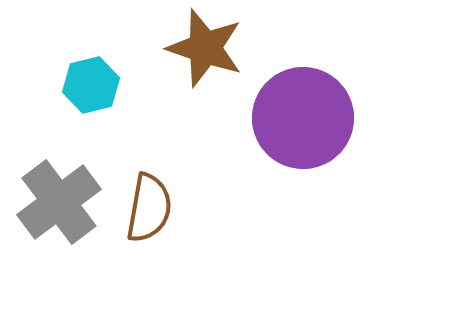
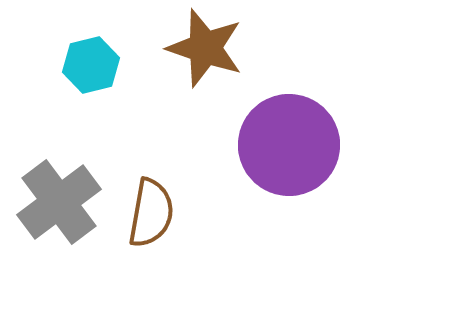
cyan hexagon: moved 20 px up
purple circle: moved 14 px left, 27 px down
brown semicircle: moved 2 px right, 5 px down
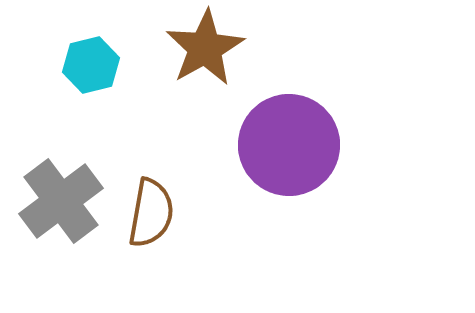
brown star: rotated 24 degrees clockwise
gray cross: moved 2 px right, 1 px up
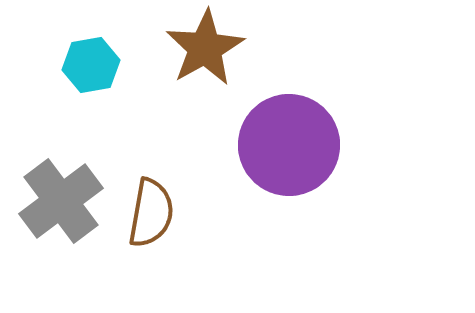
cyan hexagon: rotated 4 degrees clockwise
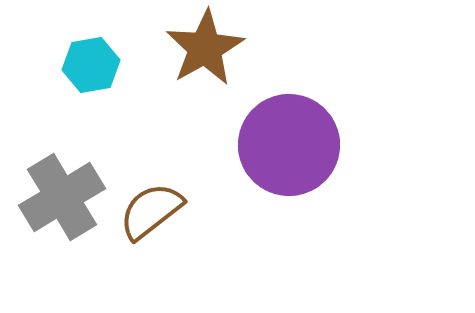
gray cross: moved 1 px right, 4 px up; rotated 6 degrees clockwise
brown semicircle: moved 2 px up; rotated 138 degrees counterclockwise
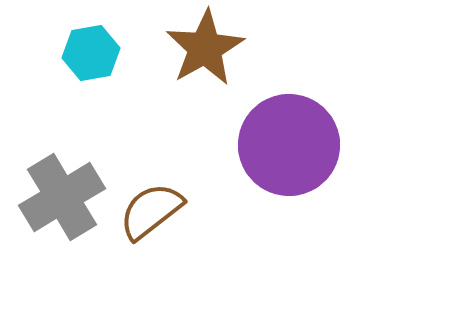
cyan hexagon: moved 12 px up
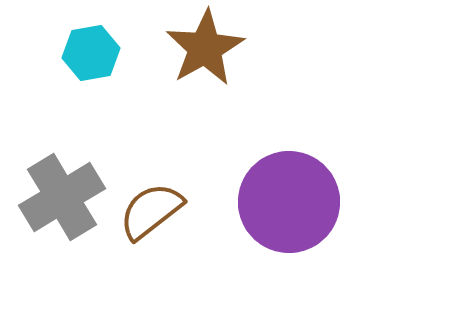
purple circle: moved 57 px down
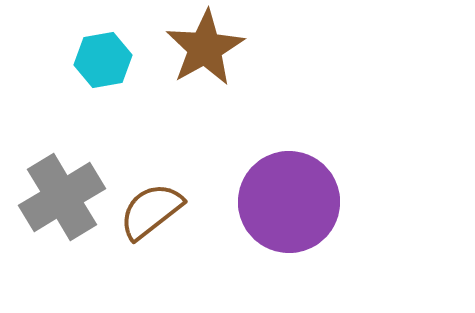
cyan hexagon: moved 12 px right, 7 px down
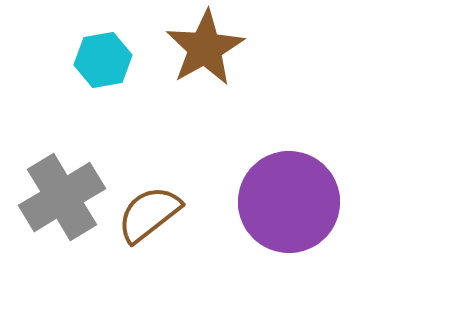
brown semicircle: moved 2 px left, 3 px down
